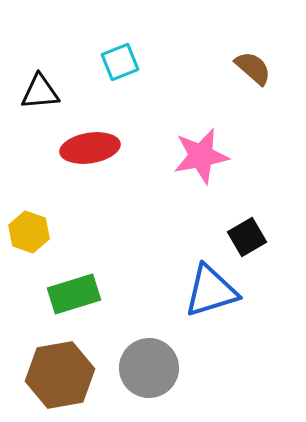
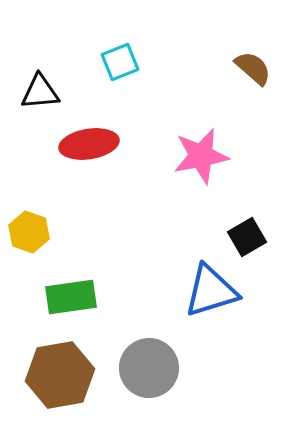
red ellipse: moved 1 px left, 4 px up
green rectangle: moved 3 px left, 3 px down; rotated 9 degrees clockwise
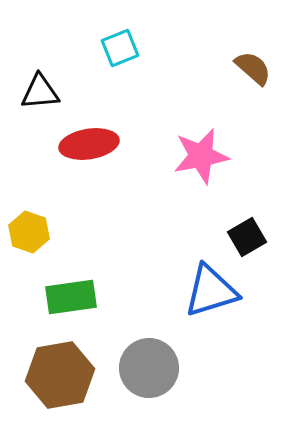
cyan square: moved 14 px up
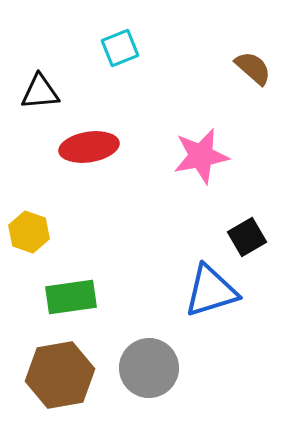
red ellipse: moved 3 px down
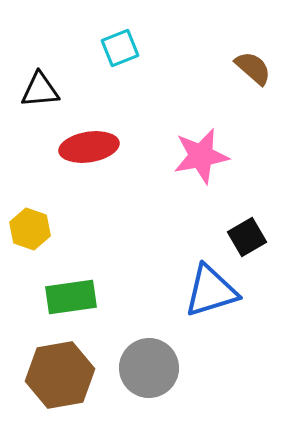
black triangle: moved 2 px up
yellow hexagon: moved 1 px right, 3 px up
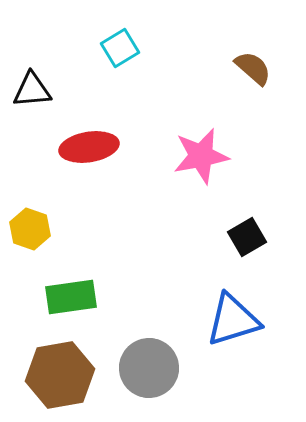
cyan square: rotated 9 degrees counterclockwise
black triangle: moved 8 px left
blue triangle: moved 22 px right, 29 px down
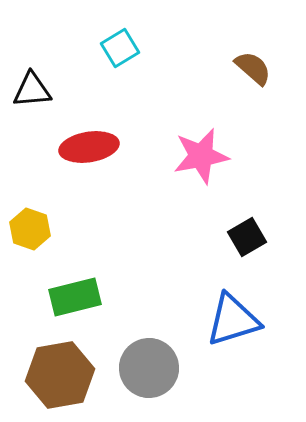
green rectangle: moved 4 px right; rotated 6 degrees counterclockwise
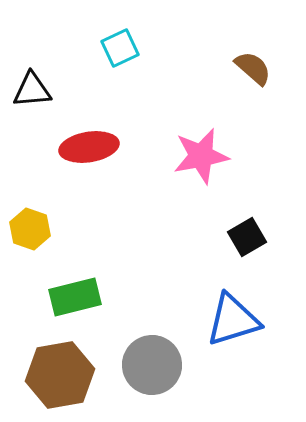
cyan square: rotated 6 degrees clockwise
gray circle: moved 3 px right, 3 px up
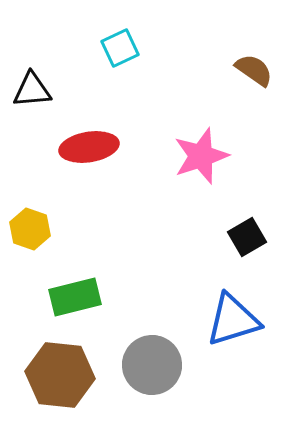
brown semicircle: moved 1 px right, 2 px down; rotated 6 degrees counterclockwise
pink star: rotated 8 degrees counterclockwise
brown hexagon: rotated 16 degrees clockwise
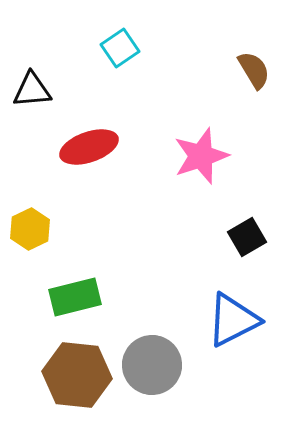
cyan square: rotated 9 degrees counterclockwise
brown semicircle: rotated 24 degrees clockwise
red ellipse: rotated 10 degrees counterclockwise
yellow hexagon: rotated 15 degrees clockwise
blue triangle: rotated 10 degrees counterclockwise
brown hexagon: moved 17 px right
